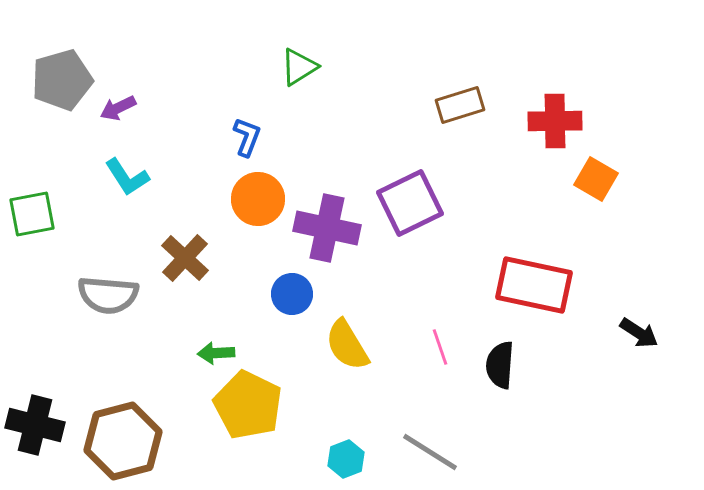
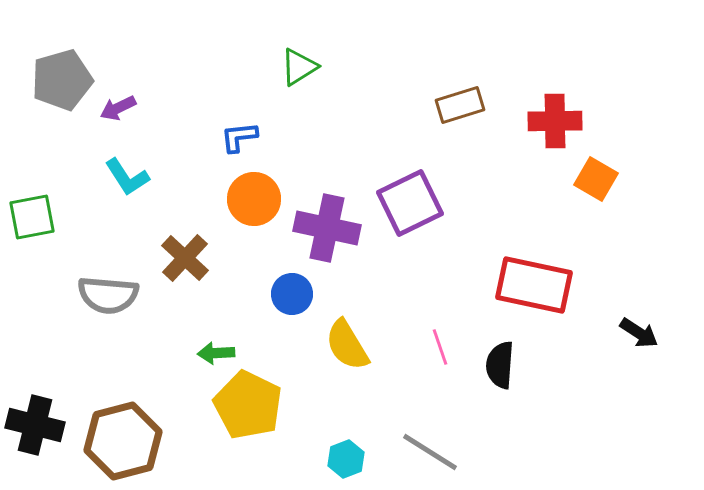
blue L-shape: moved 8 px left; rotated 117 degrees counterclockwise
orange circle: moved 4 px left
green square: moved 3 px down
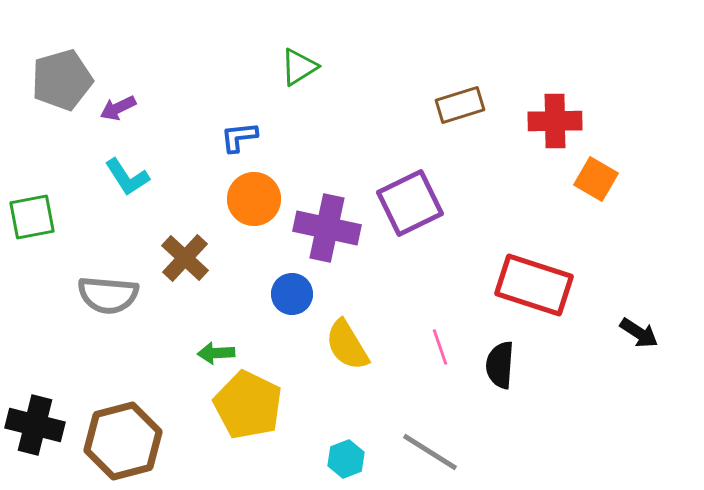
red rectangle: rotated 6 degrees clockwise
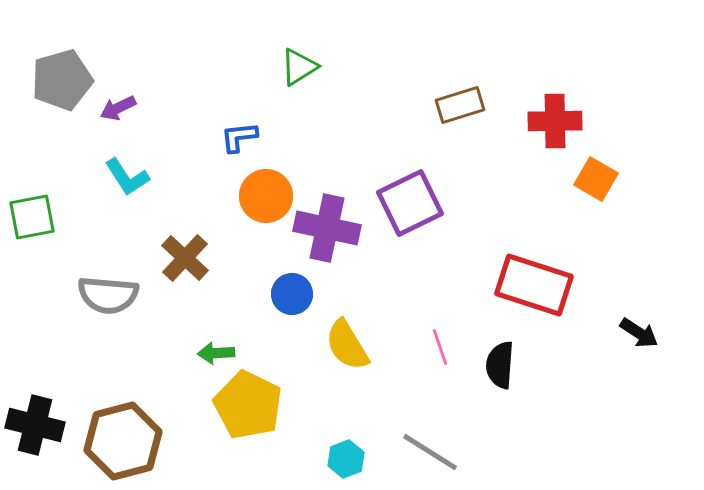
orange circle: moved 12 px right, 3 px up
